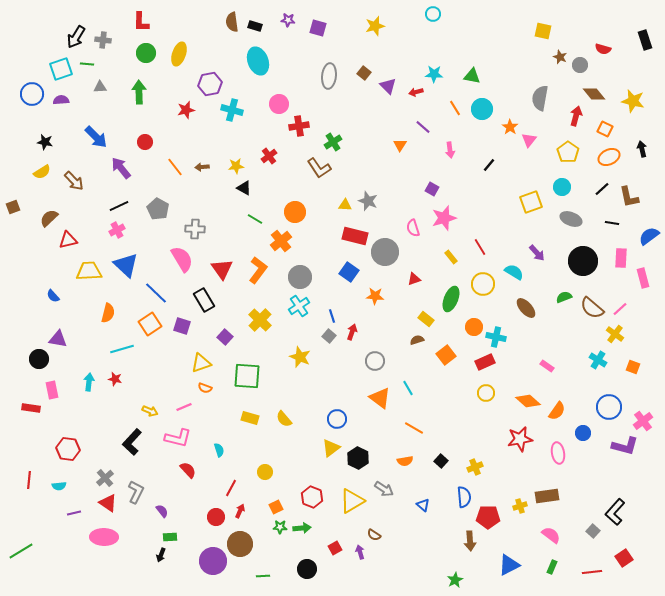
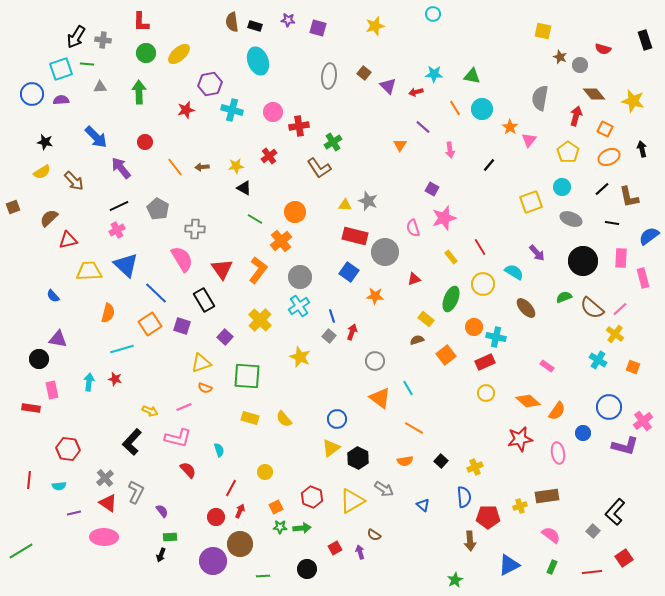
yellow ellipse at (179, 54): rotated 30 degrees clockwise
pink circle at (279, 104): moved 6 px left, 8 px down
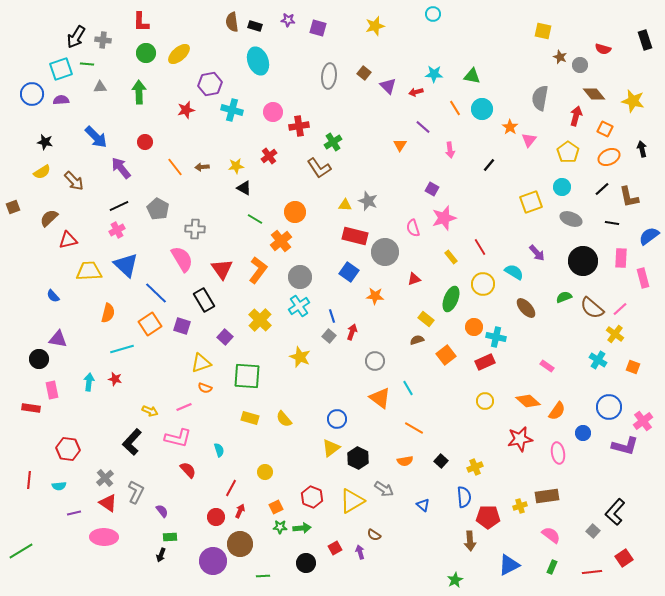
yellow circle at (486, 393): moved 1 px left, 8 px down
black circle at (307, 569): moved 1 px left, 6 px up
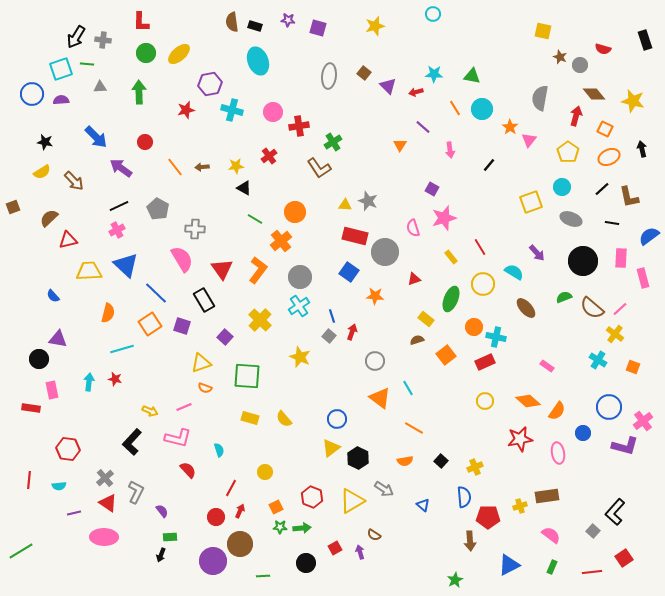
purple arrow at (121, 168): rotated 15 degrees counterclockwise
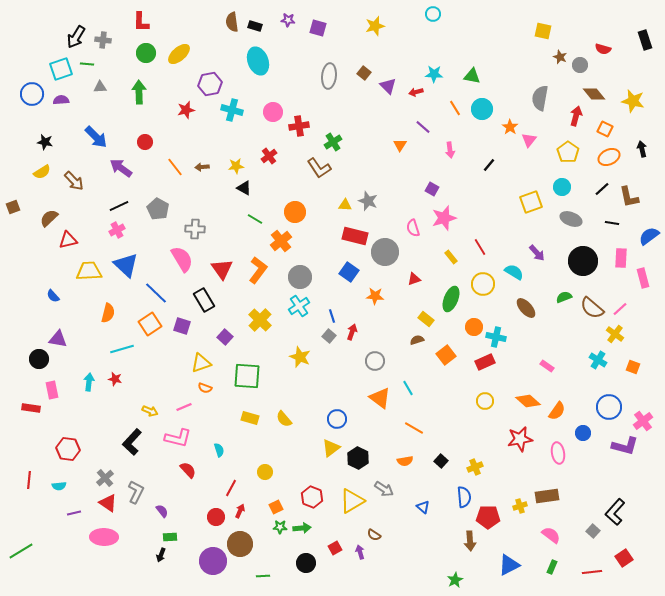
blue triangle at (423, 505): moved 2 px down
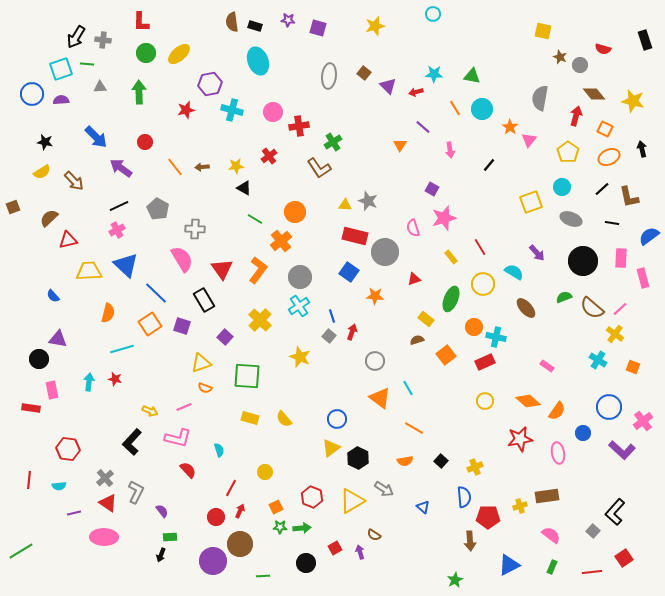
purple L-shape at (625, 446): moved 3 px left, 4 px down; rotated 28 degrees clockwise
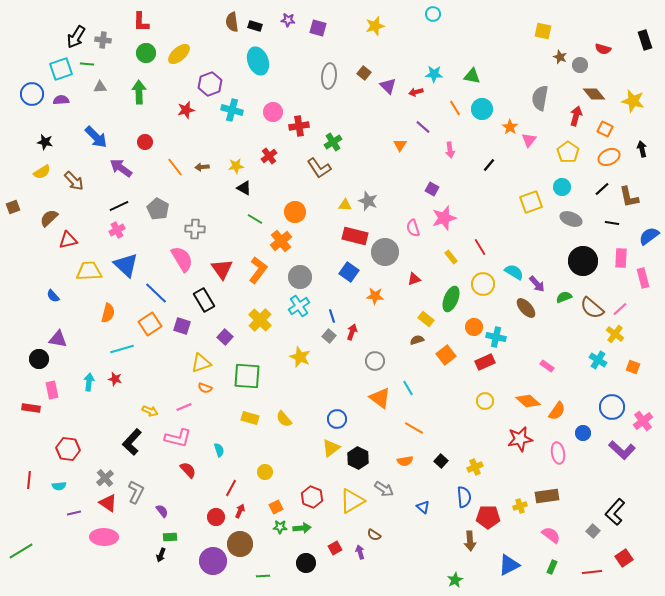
purple hexagon at (210, 84): rotated 10 degrees counterclockwise
purple arrow at (537, 253): moved 31 px down
blue circle at (609, 407): moved 3 px right
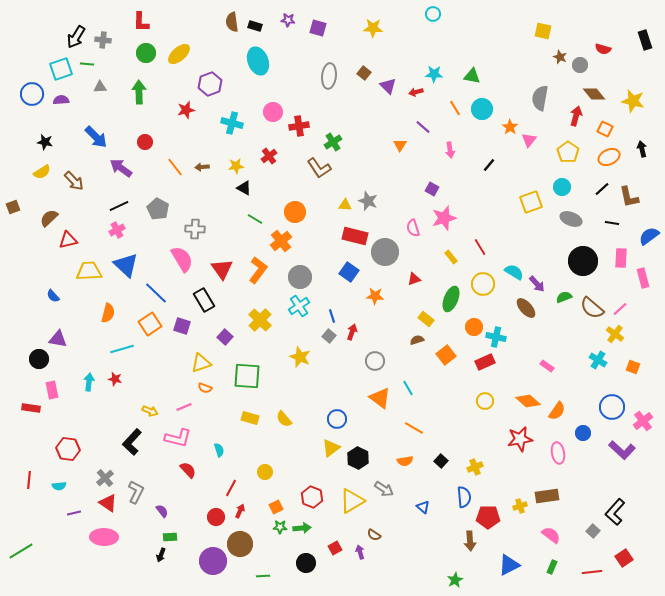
yellow star at (375, 26): moved 2 px left, 2 px down; rotated 18 degrees clockwise
cyan cross at (232, 110): moved 13 px down
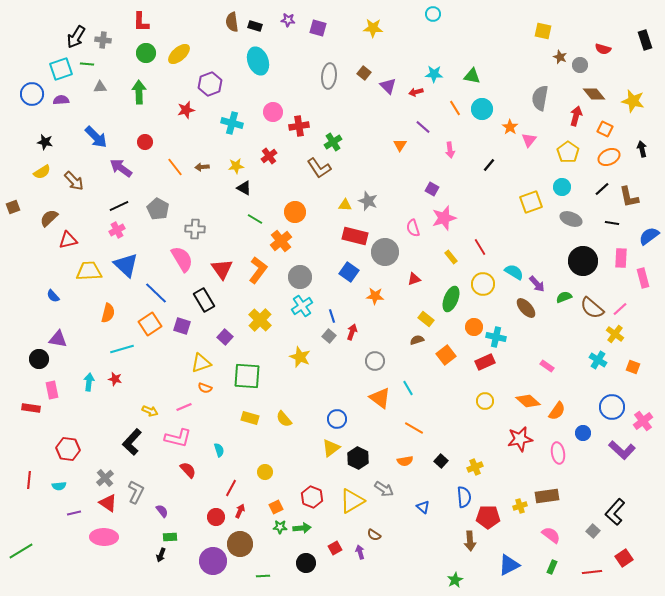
cyan cross at (299, 306): moved 3 px right
